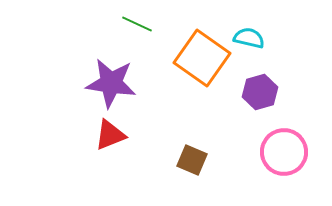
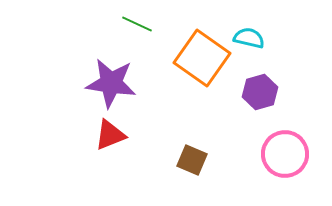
pink circle: moved 1 px right, 2 px down
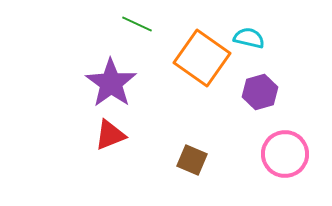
purple star: rotated 27 degrees clockwise
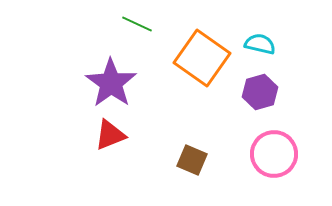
cyan semicircle: moved 11 px right, 6 px down
pink circle: moved 11 px left
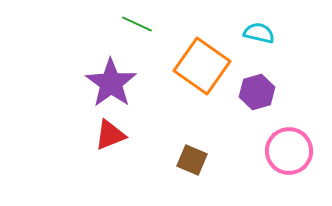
cyan semicircle: moved 1 px left, 11 px up
orange square: moved 8 px down
purple hexagon: moved 3 px left
pink circle: moved 15 px right, 3 px up
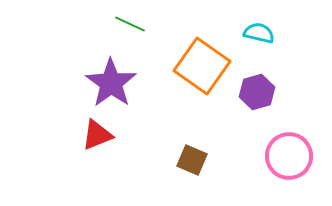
green line: moved 7 px left
red triangle: moved 13 px left
pink circle: moved 5 px down
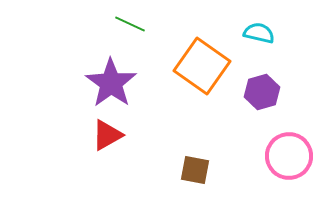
purple hexagon: moved 5 px right
red triangle: moved 10 px right; rotated 8 degrees counterclockwise
brown square: moved 3 px right, 10 px down; rotated 12 degrees counterclockwise
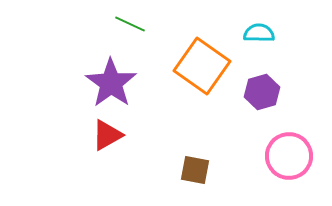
cyan semicircle: rotated 12 degrees counterclockwise
